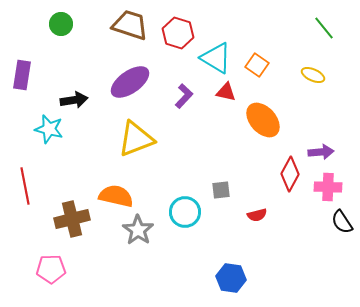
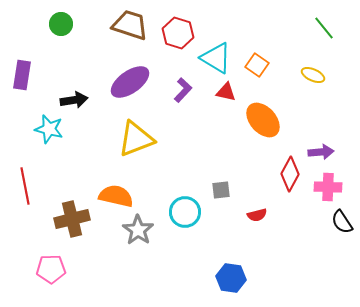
purple L-shape: moved 1 px left, 6 px up
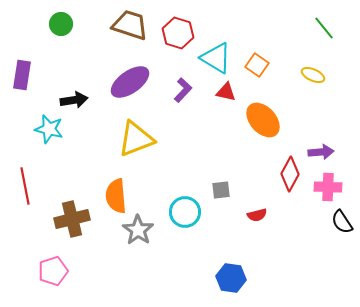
orange semicircle: rotated 108 degrees counterclockwise
pink pentagon: moved 2 px right, 2 px down; rotated 16 degrees counterclockwise
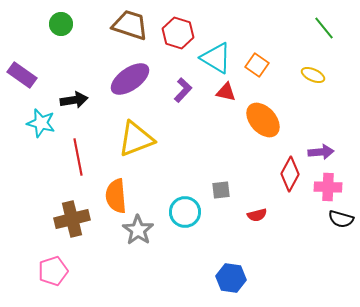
purple rectangle: rotated 64 degrees counterclockwise
purple ellipse: moved 3 px up
cyan star: moved 8 px left, 6 px up
red line: moved 53 px right, 29 px up
black semicircle: moved 1 px left, 3 px up; rotated 40 degrees counterclockwise
